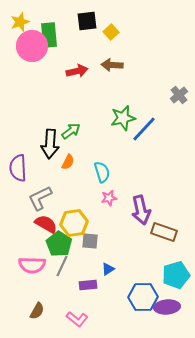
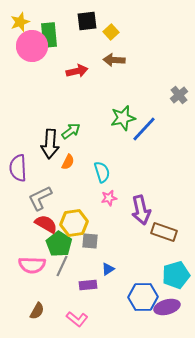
brown arrow: moved 2 px right, 5 px up
purple ellipse: rotated 10 degrees counterclockwise
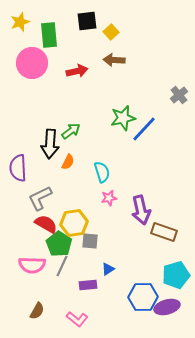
pink circle: moved 17 px down
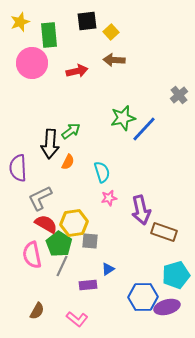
pink semicircle: moved 10 px up; rotated 76 degrees clockwise
